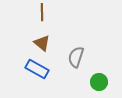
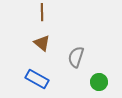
blue rectangle: moved 10 px down
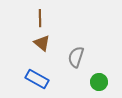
brown line: moved 2 px left, 6 px down
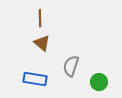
gray semicircle: moved 5 px left, 9 px down
blue rectangle: moved 2 px left; rotated 20 degrees counterclockwise
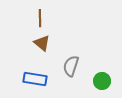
green circle: moved 3 px right, 1 px up
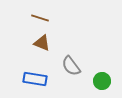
brown line: rotated 72 degrees counterclockwise
brown triangle: rotated 18 degrees counterclockwise
gray semicircle: rotated 55 degrees counterclockwise
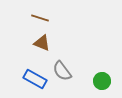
gray semicircle: moved 9 px left, 5 px down
blue rectangle: rotated 20 degrees clockwise
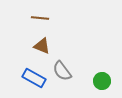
brown line: rotated 12 degrees counterclockwise
brown triangle: moved 3 px down
blue rectangle: moved 1 px left, 1 px up
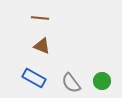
gray semicircle: moved 9 px right, 12 px down
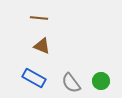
brown line: moved 1 px left
green circle: moved 1 px left
